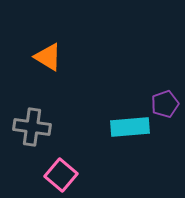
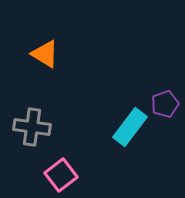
orange triangle: moved 3 px left, 3 px up
cyan rectangle: rotated 48 degrees counterclockwise
pink square: rotated 12 degrees clockwise
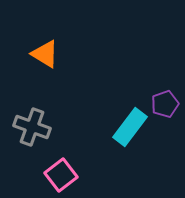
gray cross: rotated 12 degrees clockwise
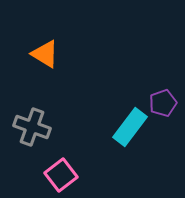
purple pentagon: moved 2 px left, 1 px up
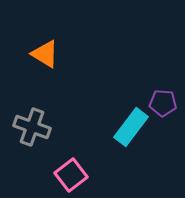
purple pentagon: rotated 24 degrees clockwise
cyan rectangle: moved 1 px right
pink square: moved 10 px right
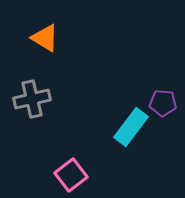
orange triangle: moved 16 px up
gray cross: moved 28 px up; rotated 33 degrees counterclockwise
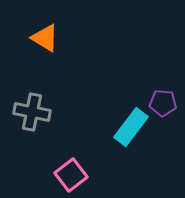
gray cross: moved 13 px down; rotated 24 degrees clockwise
